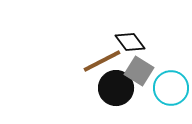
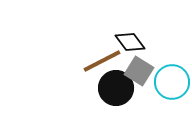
cyan circle: moved 1 px right, 6 px up
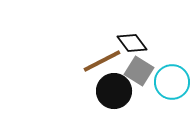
black diamond: moved 2 px right, 1 px down
black circle: moved 2 px left, 3 px down
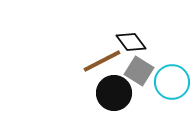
black diamond: moved 1 px left, 1 px up
black circle: moved 2 px down
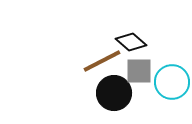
black diamond: rotated 12 degrees counterclockwise
gray square: rotated 32 degrees counterclockwise
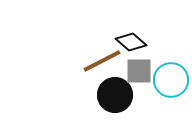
cyan circle: moved 1 px left, 2 px up
black circle: moved 1 px right, 2 px down
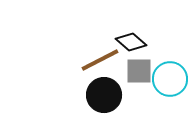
brown line: moved 2 px left, 1 px up
cyan circle: moved 1 px left, 1 px up
black circle: moved 11 px left
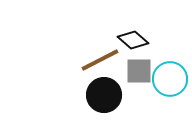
black diamond: moved 2 px right, 2 px up
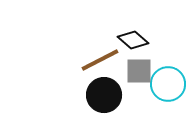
cyan circle: moved 2 px left, 5 px down
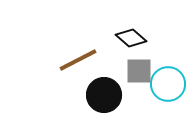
black diamond: moved 2 px left, 2 px up
brown line: moved 22 px left
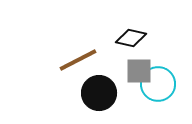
black diamond: rotated 28 degrees counterclockwise
cyan circle: moved 10 px left
black circle: moved 5 px left, 2 px up
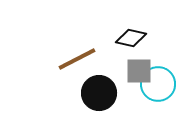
brown line: moved 1 px left, 1 px up
